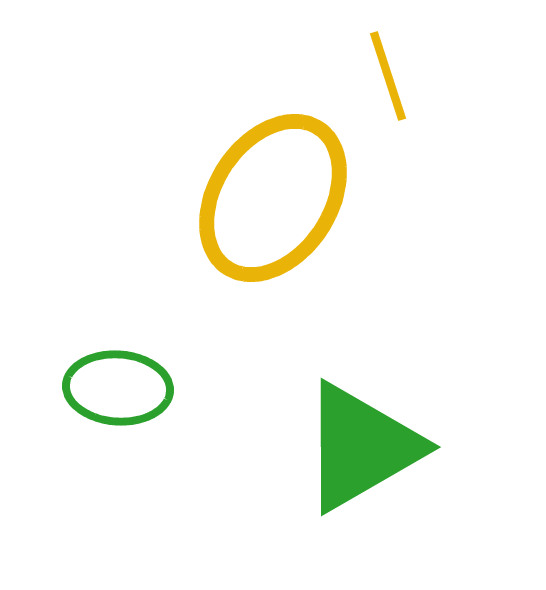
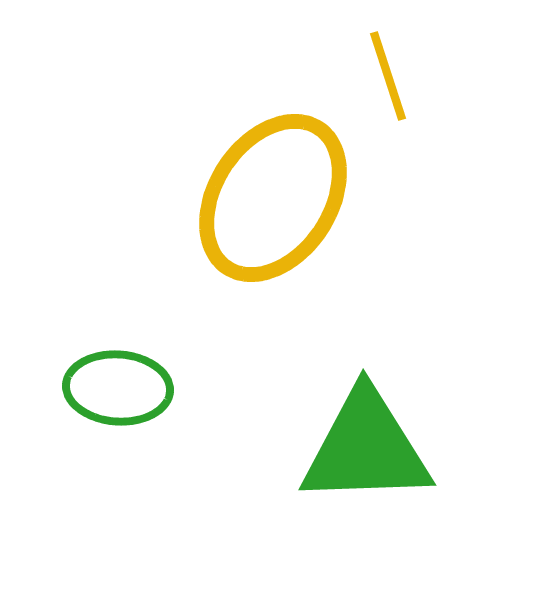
green triangle: moved 5 px right, 1 px down; rotated 28 degrees clockwise
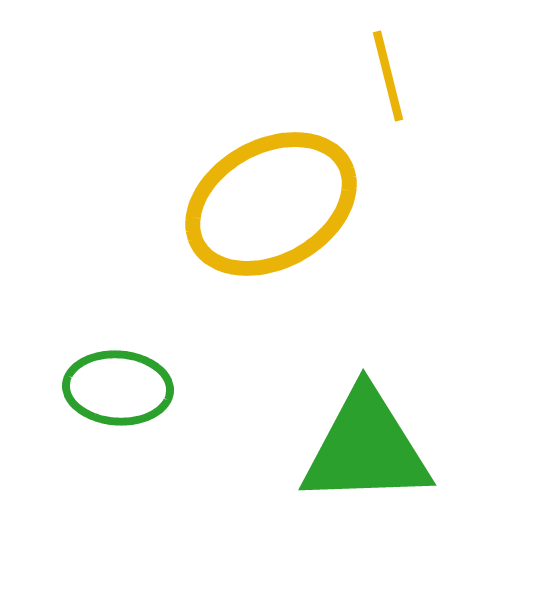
yellow line: rotated 4 degrees clockwise
yellow ellipse: moved 2 px left, 6 px down; rotated 28 degrees clockwise
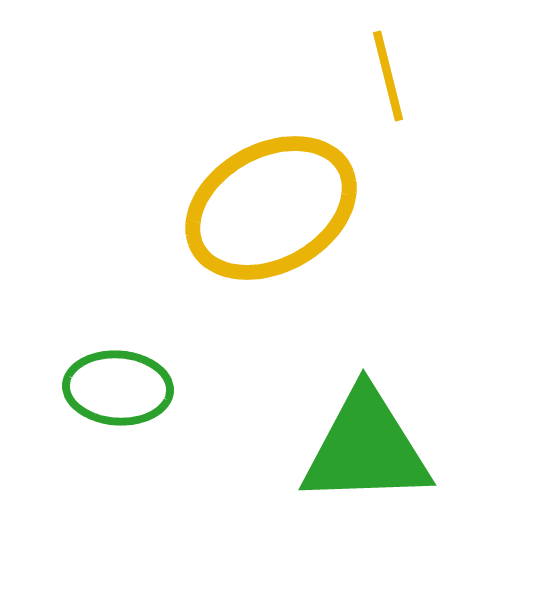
yellow ellipse: moved 4 px down
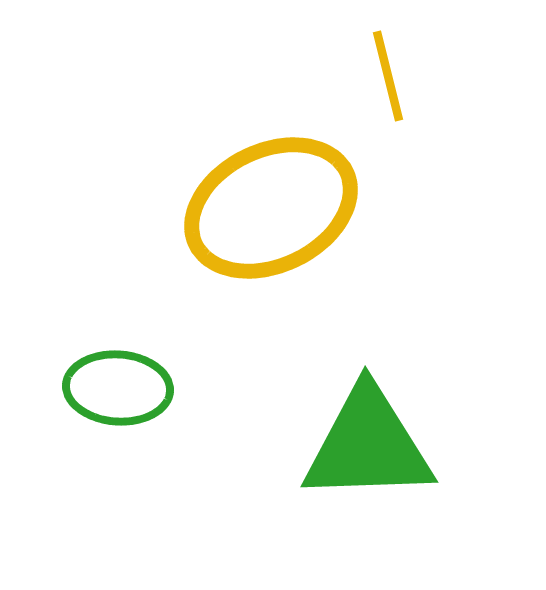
yellow ellipse: rotated 3 degrees clockwise
green triangle: moved 2 px right, 3 px up
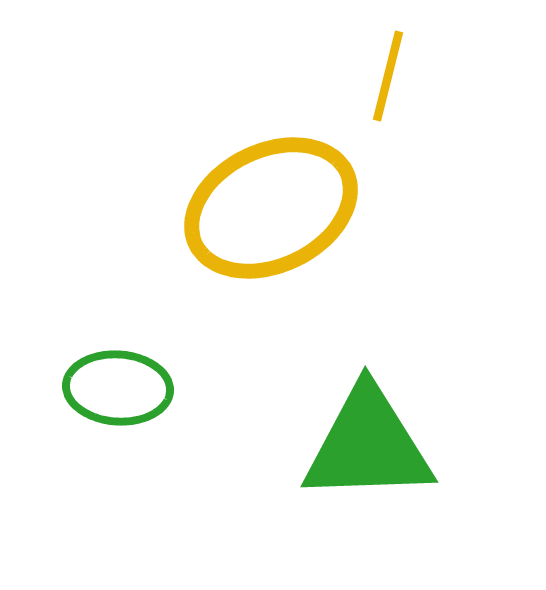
yellow line: rotated 28 degrees clockwise
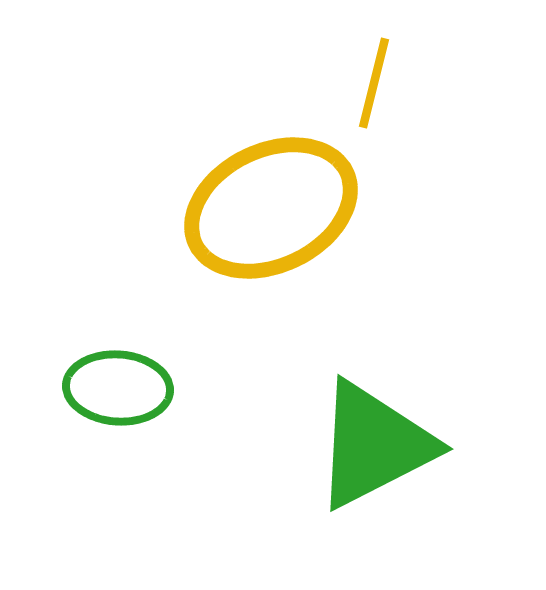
yellow line: moved 14 px left, 7 px down
green triangle: moved 6 px right; rotated 25 degrees counterclockwise
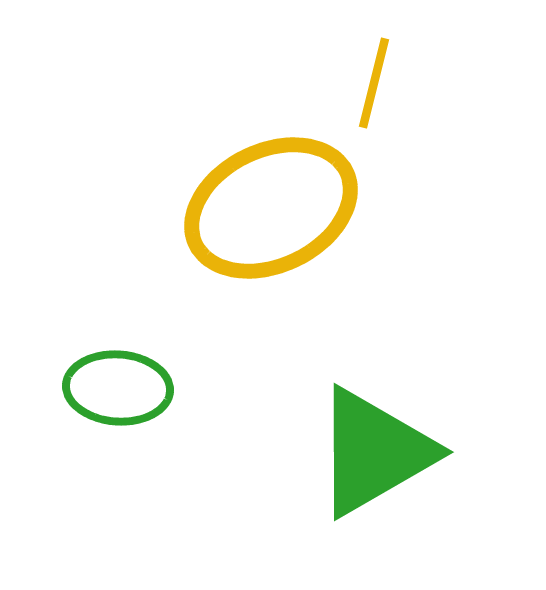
green triangle: moved 7 px down; rotated 3 degrees counterclockwise
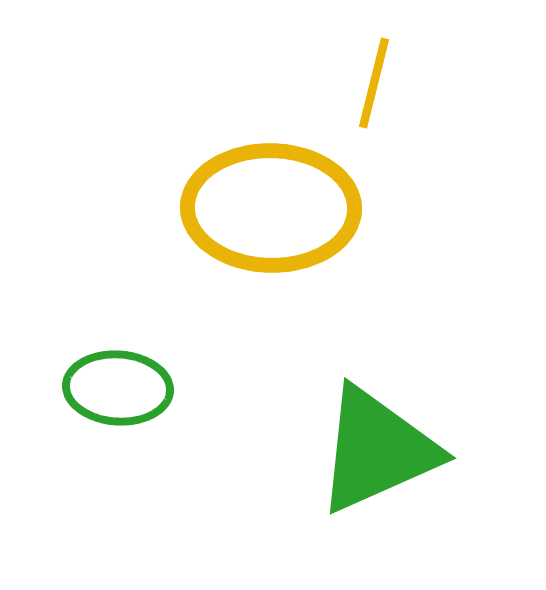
yellow ellipse: rotated 27 degrees clockwise
green triangle: moved 3 px right, 2 px up; rotated 6 degrees clockwise
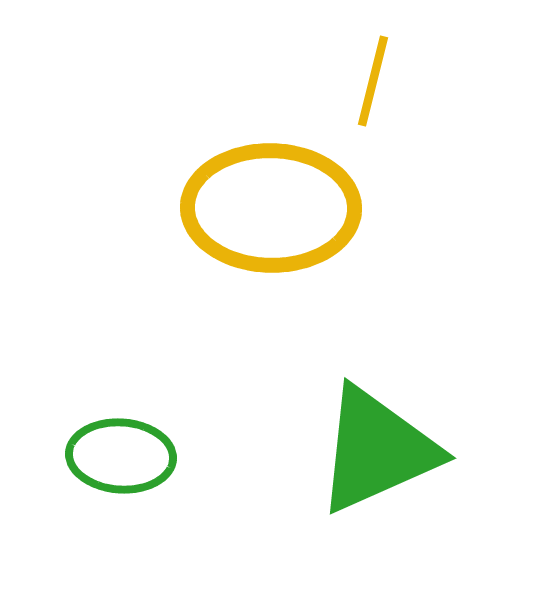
yellow line: moved 1 px left, 2 px up
green ellipse: moved 3 px right, 68 px down
